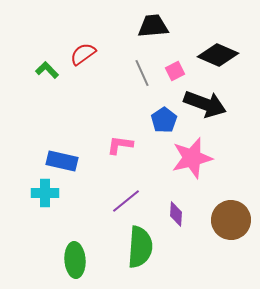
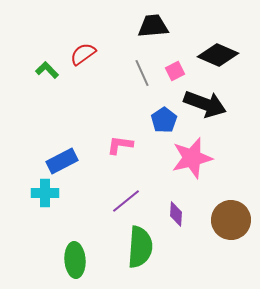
blue rectangle: rotated 40 degrees counterclockwise
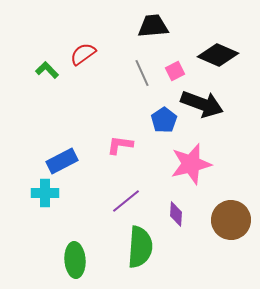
black arrow: moved 3 px left
pink star: moved 1 px left, 6 px down
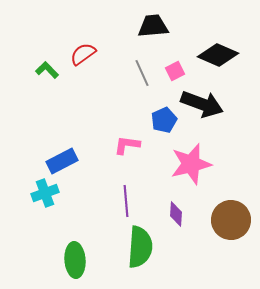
blue pentagon: rotated 10 degrees clockwise
pink L-shape: moved 7 px right
cyan cross: rotated 20 degrees counterclockwise
purple line: rotated 56 degrees counterclockwise
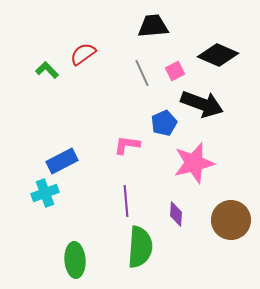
blue pentagon: moved 3 px down
pink star: moved 3 px right, 1 px up
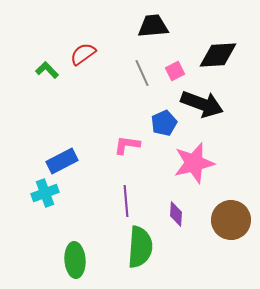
black diamond: rotated 27 degrees counterclockwise
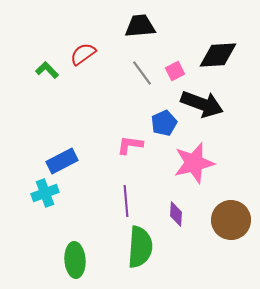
black trapezoid: moved 13 px left
gray line: rotated 12 degrees counterclockwise
pink L-shape: moved 3 px right
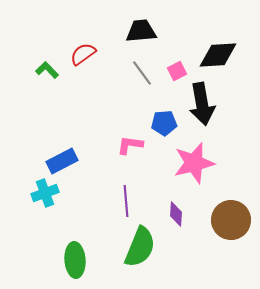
black trapezoid: moved 1 px right, 5 px down
pink square: moved 2 px right
black arrow: rotated 60 degrees clockwise
blue pentagon: rotated 20 degrees clockwise
green semicircle: rotated 18 degrees clockwise
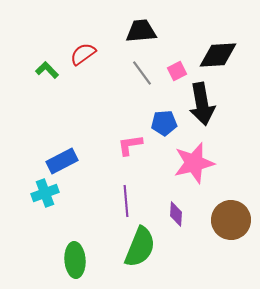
pink L-shape: rotated 16 degrees counterclockwise
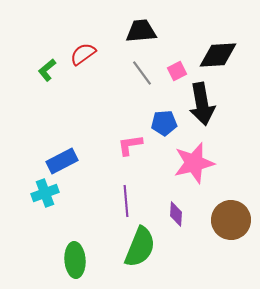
green L-shape: rotated 85 degrees counterclockwise
